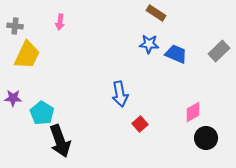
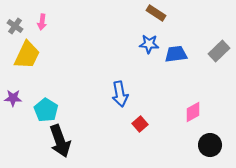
pink arrow: moved 18 px left
gray cross: rotated 28 degrees clockwise
blue trapezoid: rotated 30 degrees counterclockwise
cyan pentagon: moved 4 px right, 3 px up
black circle: moved 4 px right, 7 px down
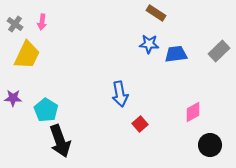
gray cross: moved 2 px up
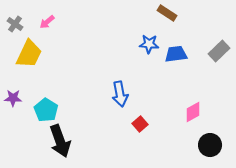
brown rectangle: moved 11 px right
pink arrow: moved 5 px right; rotated 42 degrees clockwise
yellow trapezoid: moved 2 px right, 1 px up
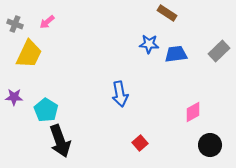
gray cross: rotated 14 degrees counterclockwise
purple star: moved 1 px right, 1 px up
red square: moved 19 px down
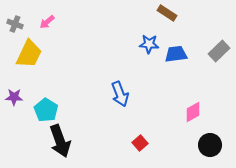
blue arrow: rotated 10 degrees counterclockwise
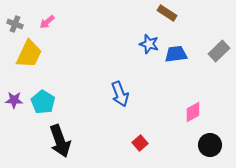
blue star: rotated 12 degrees clockwise
purple star: moved 3 px down
cyan pentagon: moved 3 px left, 8 px up
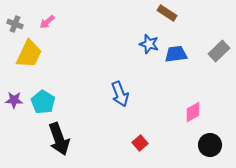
black arrow: moved 1 px left, 2 px up
